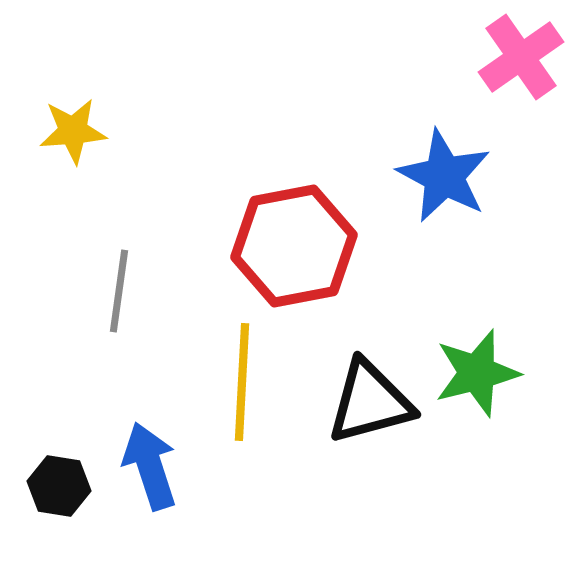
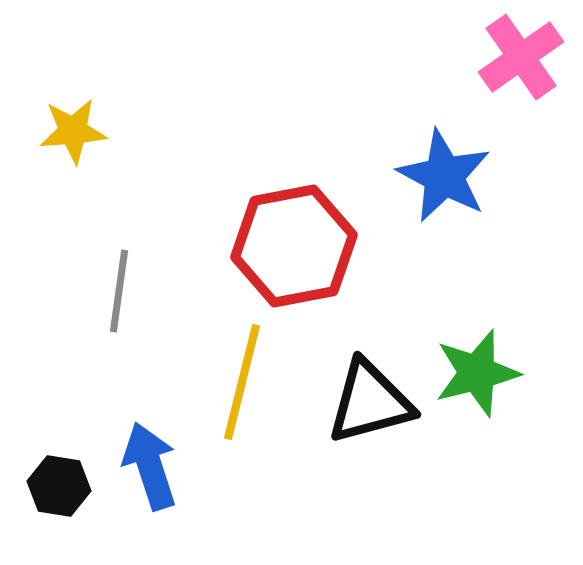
yellow line: rotated 11 degrees clockwise
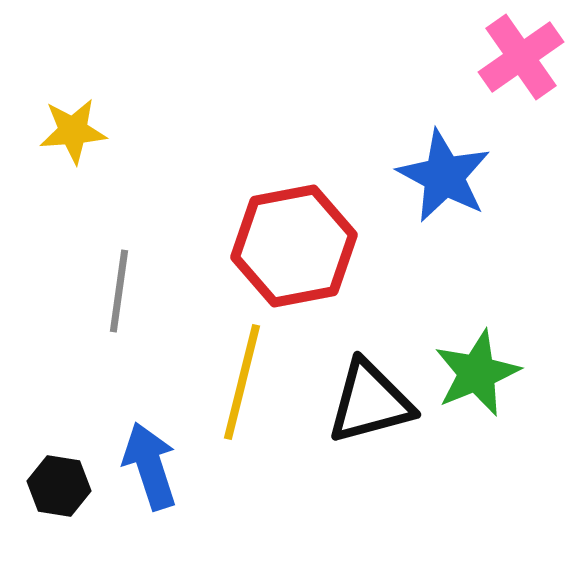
green star: rotated 8 degrees counterclockwise
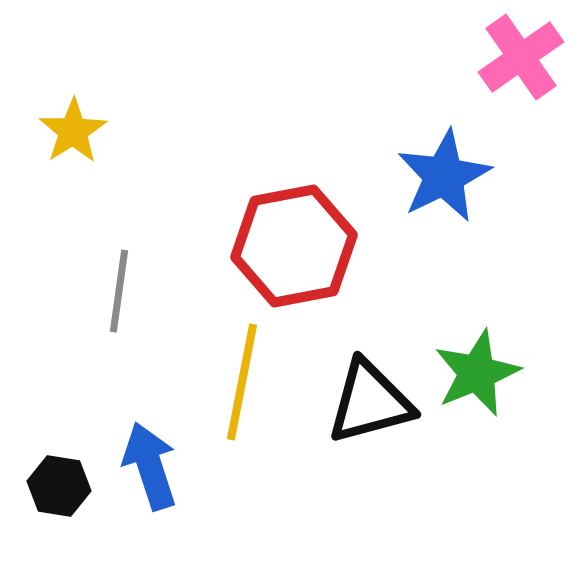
yellow star: rotated 28 degrees counterclockwise
blue star: rotated 18 degrees clockwise
yellow line: rotated 3 degrees counterclockwise
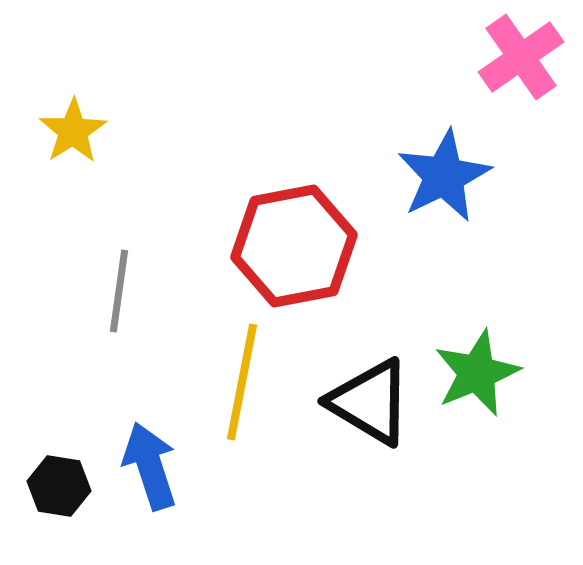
black triangle: rotated 46 degrees clockwise
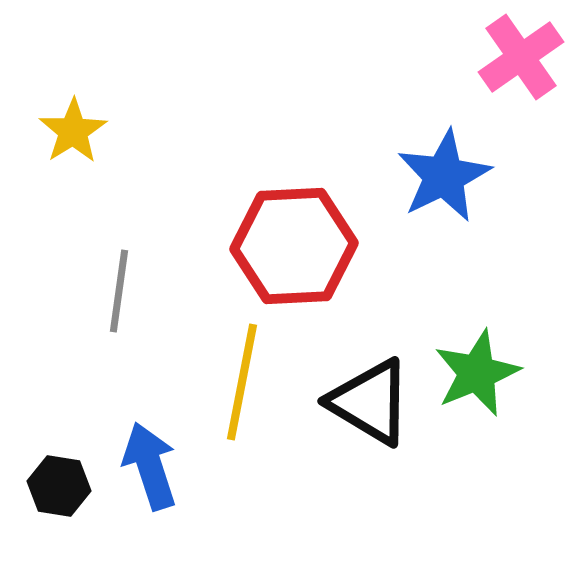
red hexagon: rotated 8 degrees clockwise
